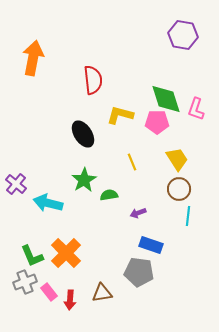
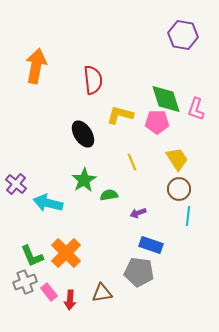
orange arrow: moved 3 px right, 8 px down
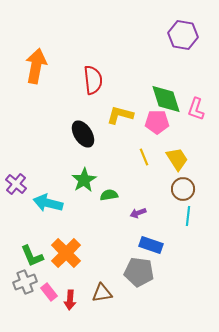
yellow line: moved 12 px right, 5 px up
brown circle: moved 4 px right
